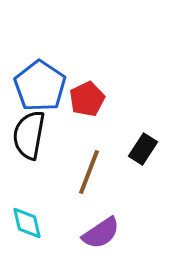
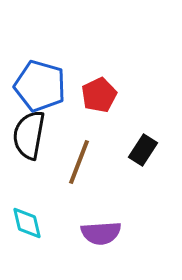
blue pentagon: rotated 18 degrees counterclockwise
red pentagon: moved 12 px right, 4 px up
black rectangle: moved 1 px down
brown line: moved 10 px left, 10 px up
purple semicircle: rotated 30 degrees clockwise
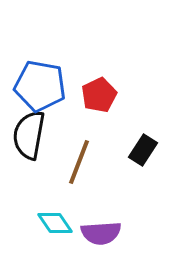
blue pentagon: rotated 6 degrees counterclockwise
cyan diamond: moved 28 px right; rotated 21 degrees counterclockwise
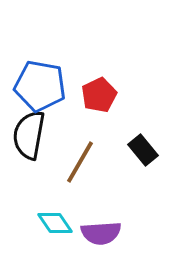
black rectangle: rotated 72 degrees counterclockwise
brown line: moved 1 px right; rotated 9 degrees clockwise
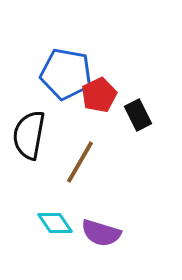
blue pentagon: moved 26 px right, 12 px up
black rectangle: moved 5 px left, 35 px up; rotated 12 degrees clockwise
purple semicircle: rotated 21 degrees clockwise
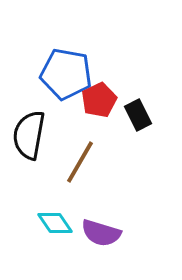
red pentagon: moved 5 px down
